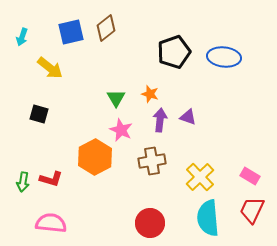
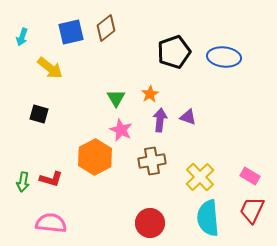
orange star: rotated 24 degrees clockwise
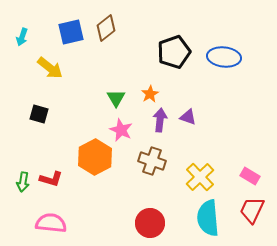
brown cross: rotated 28 degrees clockwise
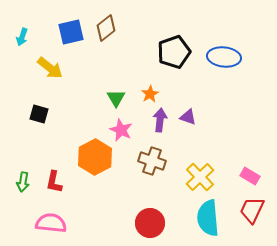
red L-shape: moved 3 px right, 3 px down; rotated 85 degrees clockwise
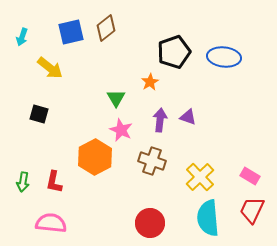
orange star: moved 12 px up
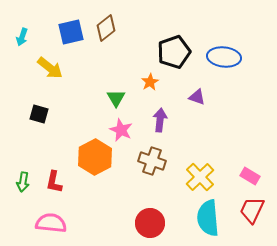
purple triangle: moved 9 px right, 20 px up
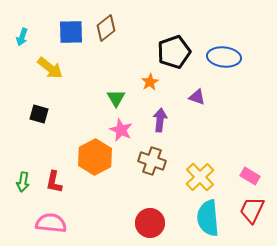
blue square: rotated 12 degrees clockwise
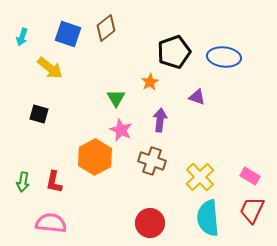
blue square: moved 3 px left, 2 px down; rotated 20 degrees clockwise
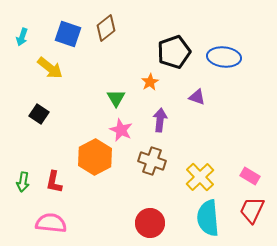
black square: rotated 18 degrees clockwise
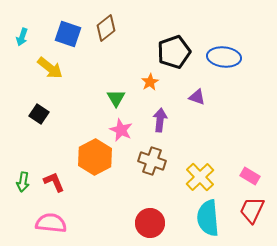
red L-shape: rotated 145 degrees clockwise
